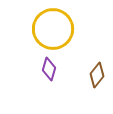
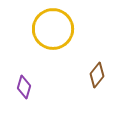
purple diamond: moved 25 px left, 18 px down
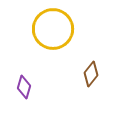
brown diamond: moved 6 px left, 1 px up
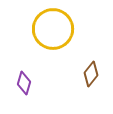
purple diamond: moved 4 px up
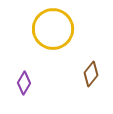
purple diamond: rotated 15 degrees clockwise
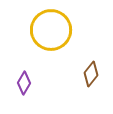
yellow circle: moved 2 px left, 1 px down
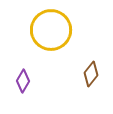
purple diamond: moved 1 px left, 2 px up
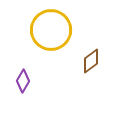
brown diamond: moved 13 px up; rotated 15 degrees clockwise
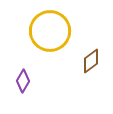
yellow circle: moved 1 px left, 1 px down
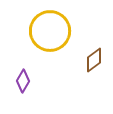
brown diamond: moved 3 px right, 1 px up
